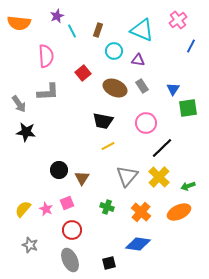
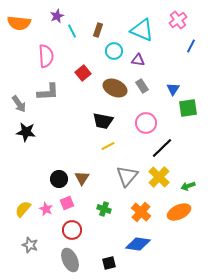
black circle: moved 9 px down
green cross: moved 3 px left, 2 px down
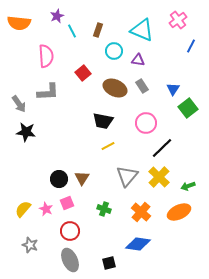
green square: rotated 30 degrees counterclockwise
red circle: moved 2 px left, 1 px down
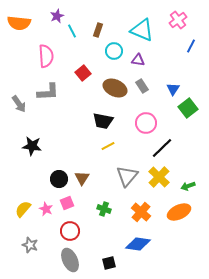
black star: moved 6 px right, 14 px down
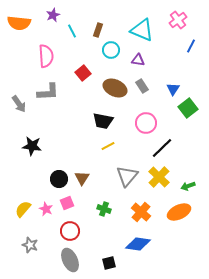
purple star: moved 4 px left, 1 px up
cyan circle: moved 3 px left, 1 px up
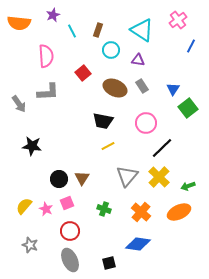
cyan triangle: rotated 10 degrees clockwise
yellow semicircle: moved 1 px right, 3 px up
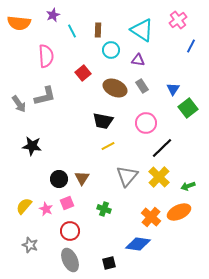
brown rectangle: rotated 16 degrees counterclockwise
gray L-shape: moved 3 px left, 4 px down; rotated 10 degrees counterclockwise
orange cross: moved 10 px right, 5 px down
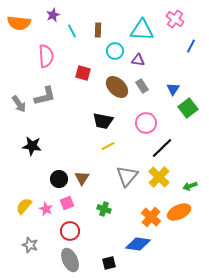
pink cross: moved 3 px left, 1 px up; rotated 18 degrees counterclockwise
cyan triangle: rotated 30 degrees counterclockwise
cyan circle: moved 4 px right, 1 px down
red square: rotated 35 degrees counterclockwise
brown ellipse: moved 2 px right, 1 px up; rotated 20 degrees clockwise
green arrow: moved 2 px right
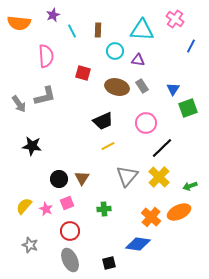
brown ellipse: rotated 30 degrees counterclockwise
green square: rotated 18 degrees clockwise
black trapezoid: rotated 35 degrees counterclockwise
green cross: rotated 24 degrees counterclockwise
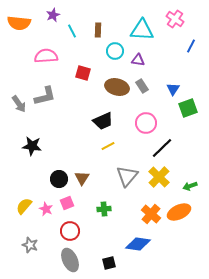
pink semicircle: rotated 90 degrees counterclockwise
orange cross: moved 3 px up
